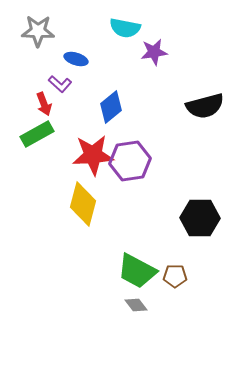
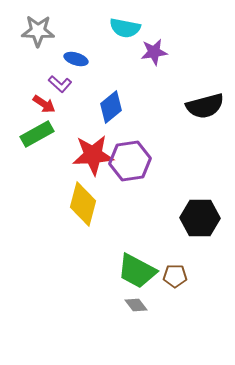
red arrow: rotated 35 degrees counterclockwise
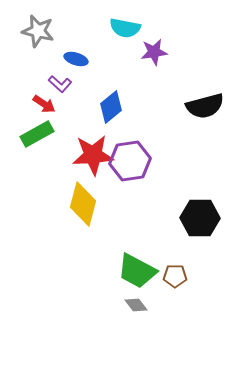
gray star: rotated 12 degrees clockwise
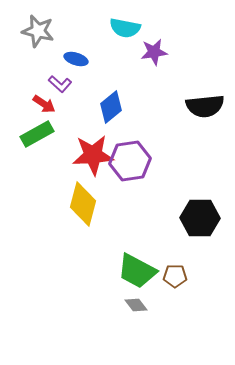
black semicircle: rotated 9 degrees clockwise
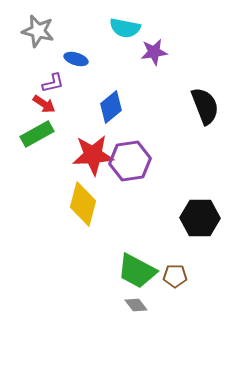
purple L-shape: moved 7 px left, 1 px up; rotated 55 degrees counterclockwise
black semicircle: rotated 105 degrees counterclockwise
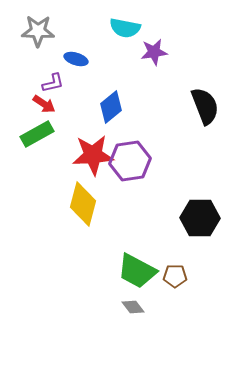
gray star: rotated 12 degrees counterclockwise
gray diamond: moved 3 px left, 2 px down
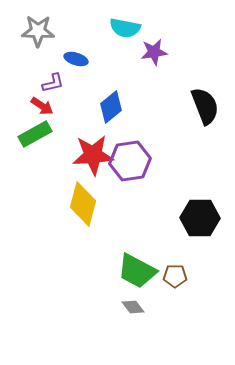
red arrow: moved 2 px left, 2 px down
green rectangle: moved 2 px left
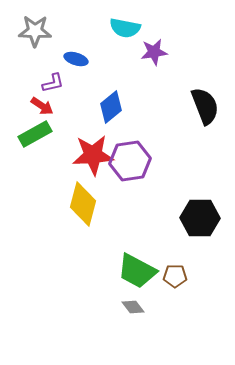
gray star: moved 3 px left
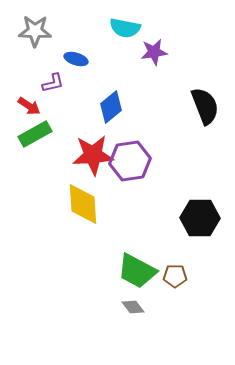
red arrow: moved 13 px left
yellow diamond: rotated 18 degrees counterclockwise
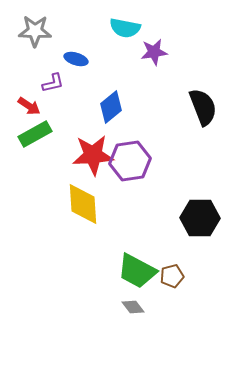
black semicircle: moved 2 px left, 1 px down
brown pentagon: moved 3 px left; rotated 15 degrees counterclockwise
